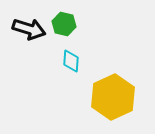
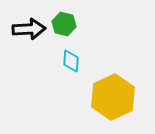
black arrow: rotated 20 degrees counterclockwise
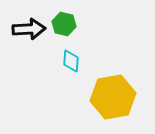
yellow hexagon: rotated 15 degrees clockwise
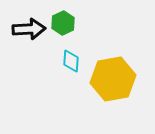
green hexagon: moved 1 px left, 1 px up; rotated 20 degrees clockwise
yellow hexagon: moved 18 px up
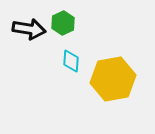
black arrow: rotated 12 degrees clockwise
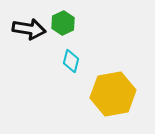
cyan diamond: rotated 10 degrees clockwise
yellow hexagon: moved 15 px down
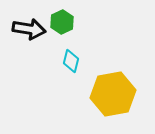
green hexagon: moved 1 px left, 1 px up
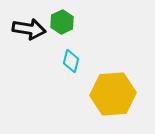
yellow hexagon: rotated 6 degrees clockwise
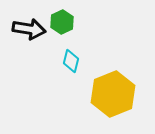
yellow hexagon: rotated 18 degrees counterclockwise
